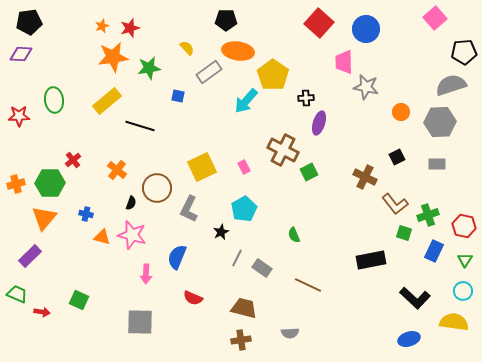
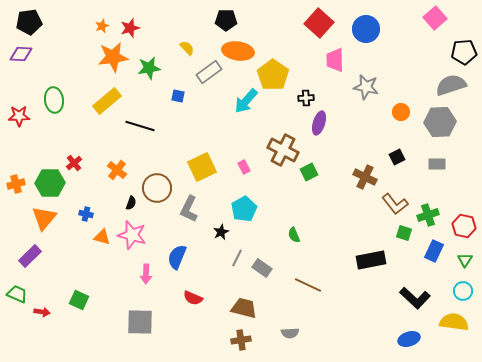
pink trapezoid at (344, 62): moved 9 px left, 2 px up
red cross at (73, 160): moved 1 px right, 3 px down
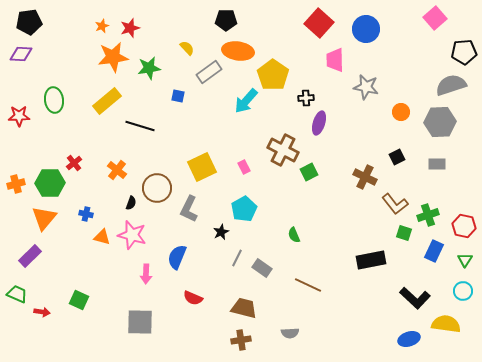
yellow semicircle at (454, 322): moved 8 px left, 2 px down
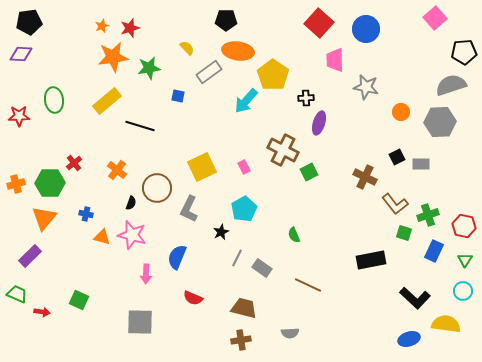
gray rectangle at (437, 164): moved 16 px left
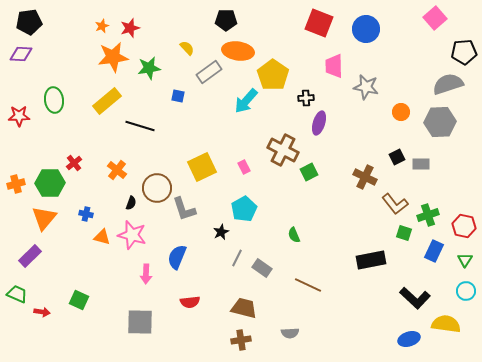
red square at (319, 23): rotated 20 degrees counterclockwise
pink trapezoid at (335, 60): moved 1 px left, 6 px down
gray semicircle at (451, 85): moved 3 px left, 1 px up
gray L-shape at (189, 209): moved 5 px left; rotated 44 degrees counterclockwise
cyan circle at (463, 291): moved 3 px right
red semicircle at (193, 298): moved 3 px left, 4 px down; rotated 30 degrees counterclockwise
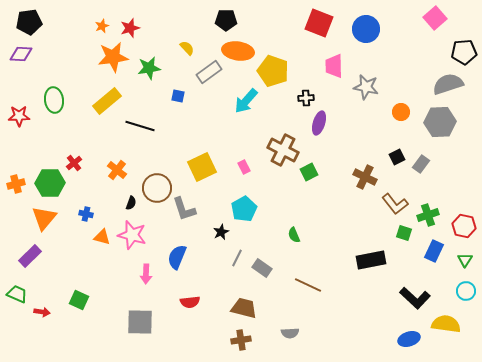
yellow pentagon at (273, 75): moved 4 px up; rotated 16 degrees counterclockwise
gray rectangle at (421, 164): rotated 54 degrees counterclockwise
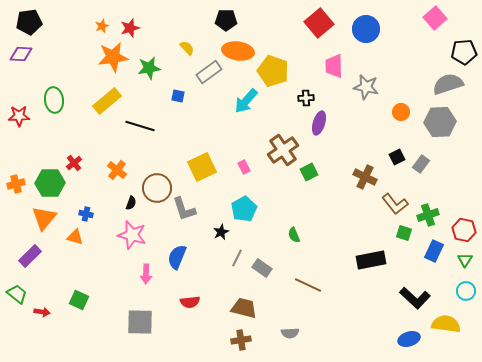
red square at (319, 23): rotated 28 degrees clockwise
brown cross at (283, 150): rotated 28 degrees clockwise
red hexagon at (464, 226): moved 4 px down
orange triangle at (102, 237): moved 27 px left
green trapezoid at (17, 294): rotated 15 degrees clockwise
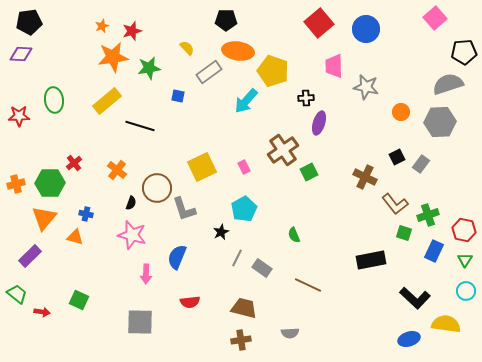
red star at (130, 28): moved 2 px right, 3 px down
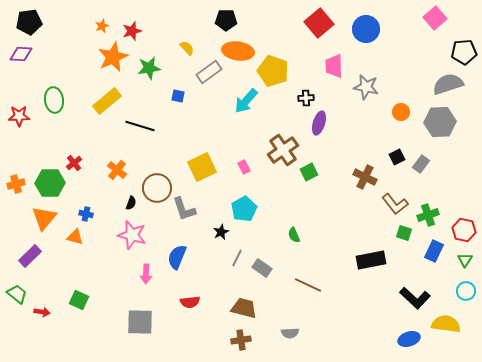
orange star at (113, 57): rotated 16 degrees counterclockwise
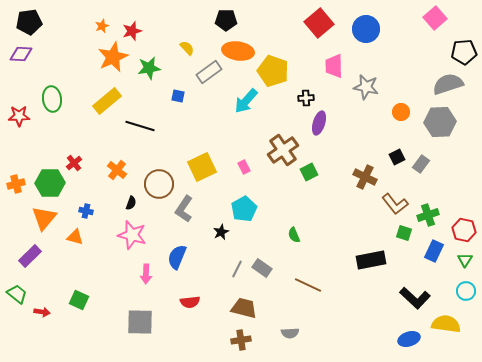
green ellipse at (54, 100): moved 2 px left, 1 px up
brown circle at (157, 188): moved 2 px right, 4 px up
gray L-shape at (184, 209): rotated 52 degrees clockwise
blue cross at (86, 214): moved 3 px up
gray line at (237, 258): moved 11 px down
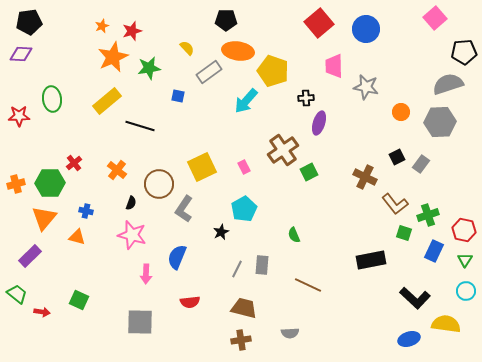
orange triangle at (75, 237): moved 2 px right
gray rectangle at (262, 268): moved 3 px up; rotated 60 degrees clockwise
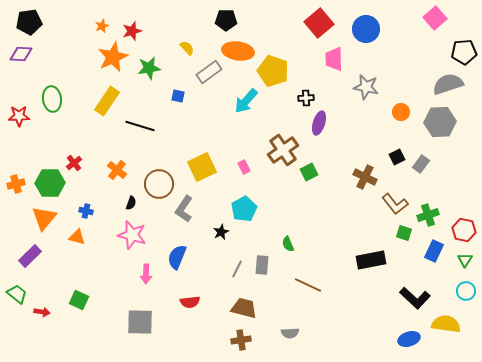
pink trapezoid at (334, 66): moved 7 px up
yellow rectangle at (107, 101): rotated 16 degrees counterclockwise
green semicircle at (294, 235): moved 6 px left, 9 px down
